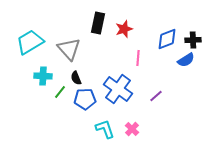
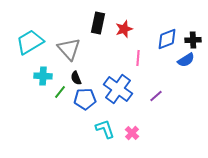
pink cross: moved 4 px down
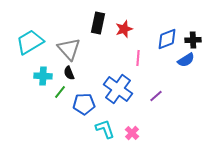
black semicircle: moved 7 px left, 5 px up
blue pentagon: moved 1 px left, 5 px down
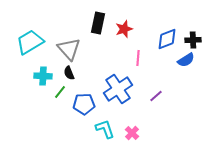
blue cross: rotated 20 degrees clockwise
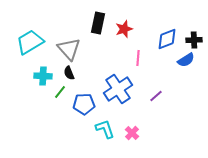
black cross: moved 1 px right
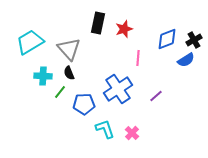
black cross: rotated 28 degrees counterclockwise
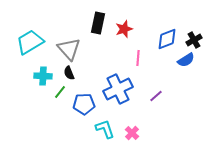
blue cross: rotated 8 degrees clockwise
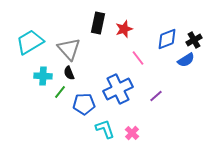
pink line: rotated 42 degrees counterclockwise
